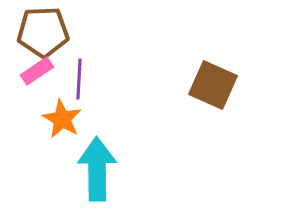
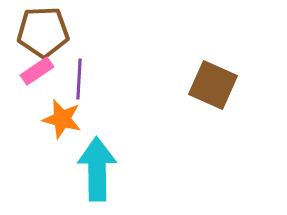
orange star: rotated 15 degrees counterclockwise
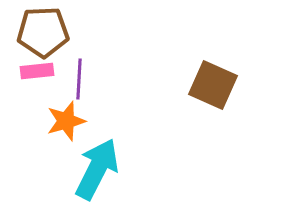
pink rectangle: rotated 28 degrees clockwise
orange star: moved 4 px right, 2 px down; rotated 30 degrees counterclockwise
cyan arrow: rotated 28 degrees clockwise
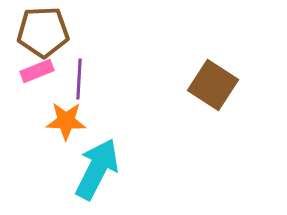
pink rectangle: rotated 16 degrees counterclockwise
brown square: rotated 9 degrees clockwise
orange star: rotated 18 degrees clockwise
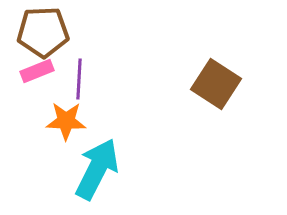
brown square: moved 3 px right, 1 px up
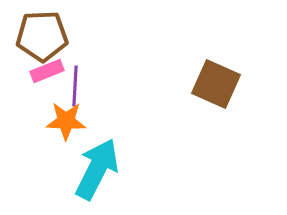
brown pentagon: moved 1 px left, 4 px down
pink rectangle: moved 10 px right
purple line: moved 4 px left, 7 px down
brown square: rotated 9 degrees counterclockwise
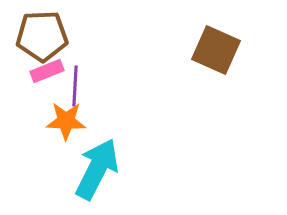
brown square: moved 34 px up
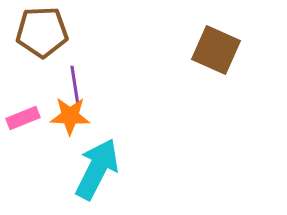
brown pentagon: moved 4 px up
pink rectangle: moved 24 px left, 47 px down
purple line: rotated 12 degrees counterclockwise
orange star: moved 4 px right, 5 px up
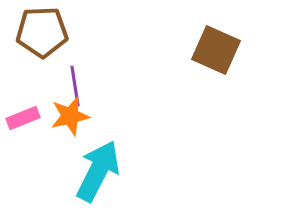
orange star: rotated 15 degrees counterclockwise
cyan arrow: moved 1 px right, 2 px down
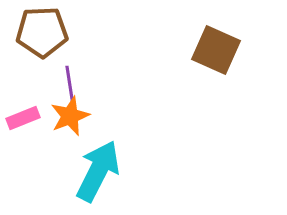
purple line: moved 5 px left
orange star: rotated 9 degrees counterclockwise
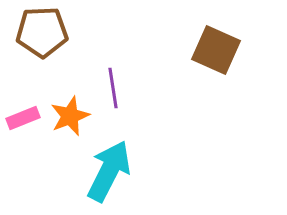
purple line: moved 43 px right, 2 px down
cyan arrow: moved 11 px right
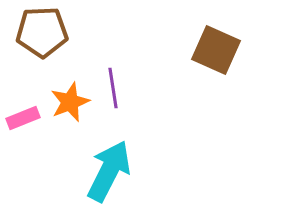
orange star: moved 14 px up
